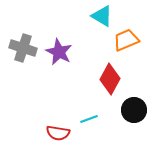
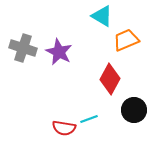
red semicircle: moved 6 px right, 5 px up
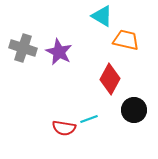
orange trapezoid: rotated 36 degrees clockwise
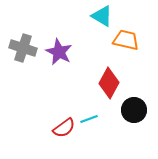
red diamond: moved 1 px left, 4 px down
red semicircle: rotated 45 degrees counterclockwise
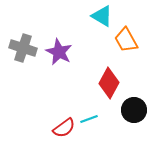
orange trapezoid: rotated 132 degrees counterclockwise
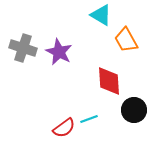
cyan triangle: moved 1 px left, 1 px up
red diamond: moved 2 px up; rotated 32 degrees counterclockwise
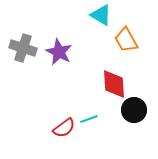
red diamond: moved 5 px right, 3 px down
